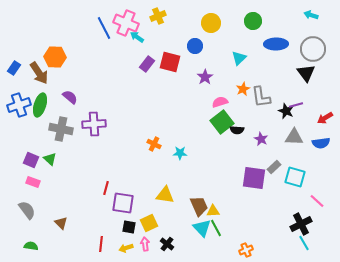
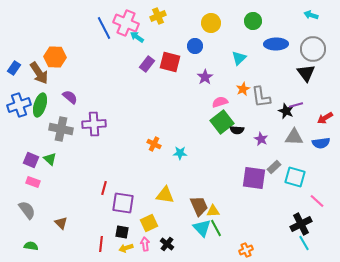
red line at (106, 188): moved 2 px left
black square at (129, 227): moved 7 px left, 5 px down
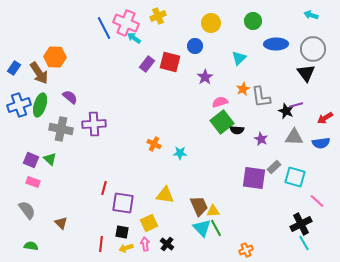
cyan arrow at (137, 37): moved 3 px left, 1 px down
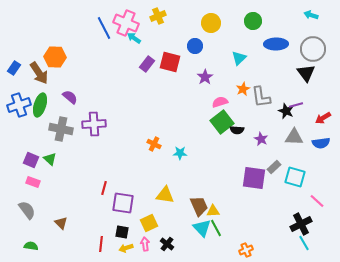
red arrow at (325, 118): moved 2 px left
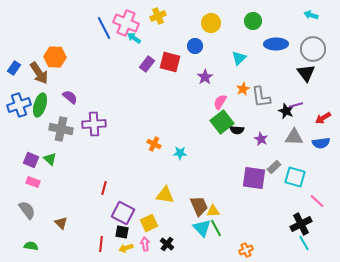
pink semicircle at (220, 102): rotated 42 degrees counterclockwise
purple square at (123, 203): moved 10 px down; rotated 20 degrees clockwise
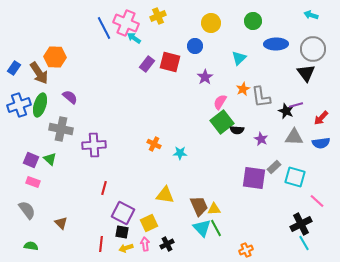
red arrow at (323, 118): moved 2 px left; rotated 14 degrees counterclockwise
purple cross at (94, 124): moved 21 px down
yellow triangle at (213, 211): moved 1 px right, 2 px up
black cross at (167, 244): rotated 24 degrees clockwise
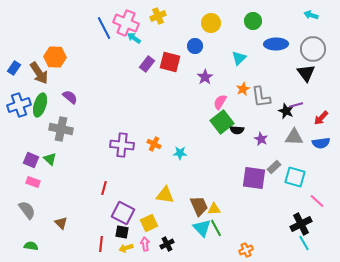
purple cross at (94, 145): moved 28 px right; rotated 10 degrees clockwise
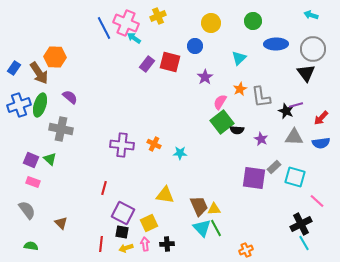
orange star at (243, 89): moved 3 px left
black cross at (167, 244): rotated 24 degrees clockwise
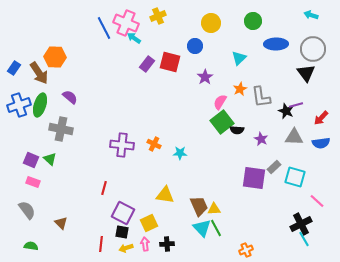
cyan line at (304, 243): moved 4 px up
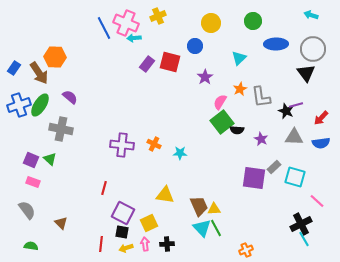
cyan arrow at (134, 38): rotated 40 degrees counterclockwise
green ellipse at (40, 105): rotated 15 degrees clockwise
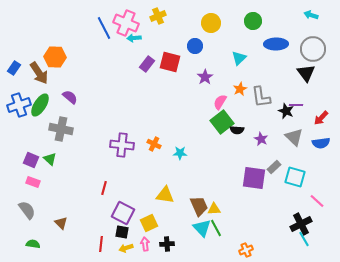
purple line at (296, 105): rotated 16 degrees clockwise
gray triangle at (294, 137): rotated 42 degrees clockwise
green semicircle at (31, 246): moved 2 px right, 2 px up
